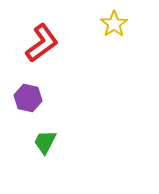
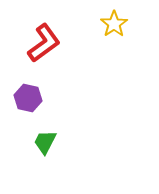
red L-shape: moved 2 px right
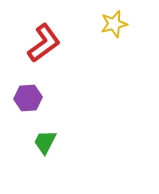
yellow star: rotated 20 degrees clockwise
purple hexagon: rotated 16 degrees counterclockwise
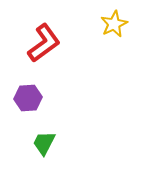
yellow star: rotated 12 degrees counterclockwise
green trapezoid: moved 1 px left, 1 px down
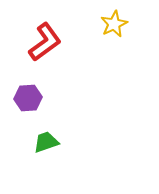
red L-shape: moved 1 px right, 1 px up
green trapezoid: moved 2 px right, 1 px up; rotated 44 degrees clockwise
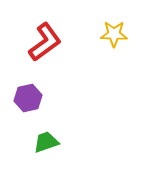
yellow star: moved 10 px down; rotated 28 degrees clockwise
purple hexagon: rotated 8 degrees counterclockwise
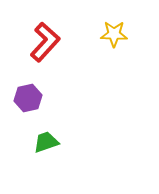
red L-shape: rotated 12 degrees counterclockwise
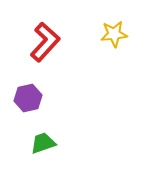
yellow star: rotated 8 degrees counterclockwise
green trapezoid: moved 3 px left, 1 px down
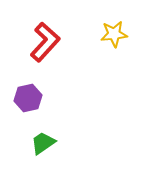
green trapezoid: rotated 16 degrees counterclockwise
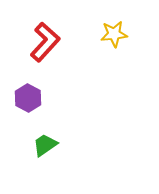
purple hexagon: rotated 20 degrees counterclockwise
green trapezoid: moved 2 px right, 2 px down
